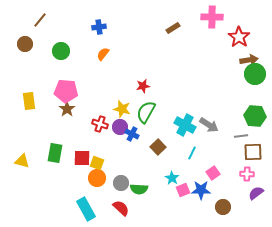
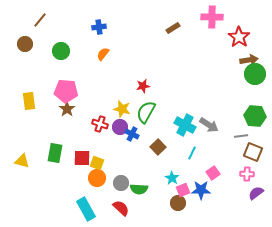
brown square at (253, 152): rotated 24 degrees clockwise
brown circle at (223, 207): moved 45 px left, 4 px up
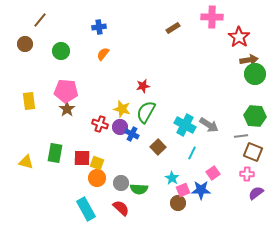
yellow triangle at (22, 161): moved 4 px right, 1 px down
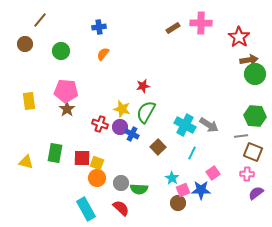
pink cross at (212, 17): moved 11 px left, 6 px down
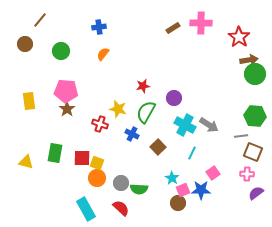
yellow star at (122, 109): moved 4 px left
purple circle at (120, 127): moved 54 px right, 29 px up
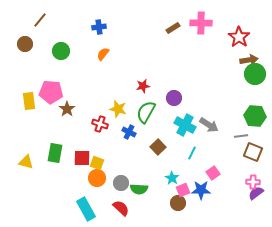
pink pentagon at (66, 91): moved 15 px left, 1 px down
blue cross at (132, 134): moved 3 px left, 2 px up
pink cross at (247, 174): moved 6 px right, 8 px down
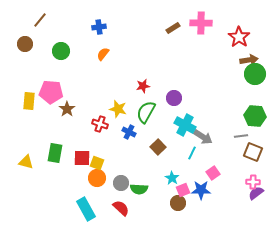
yellow rectangle at (29, 101): rotated 12 degrees clockwise
gray arrow at (209, 125): moved 6 px left, 12 px down
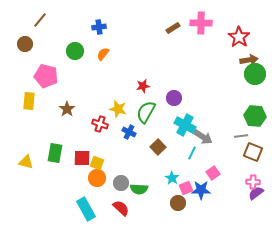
green circle at (61, 51): moved 14 px right
pink pentagon at (51, 92): moved 5 px left, 16 px up; rotated 10 degrees clockwise
pink square at (183, 190): moved 3 px right, 2 px up
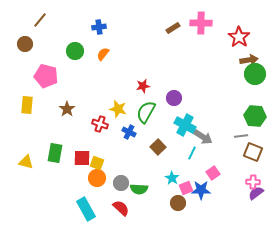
yellow rectangle at (29, 101): moved 2 px left, 4 px down
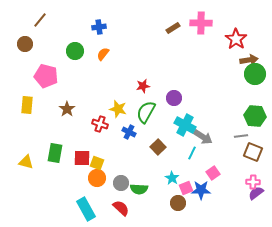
red star at (239, 37): moved 3 px left, 2 px down
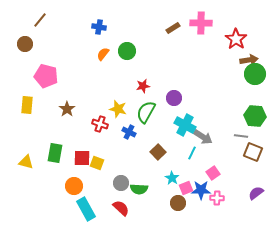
blue cross at (99, 27): rotated 16 degrees clockwise
green circle at (75, 51): moved 52 px right
gray line at (241, 136): rotated 16 degrees clockwise
brown square at (158, 147): moved 5 px down
orange circle at (97, 178): moved 23 px left, 8 px down
pink cross at (253, 182): moved 36 px left, 16 px down
